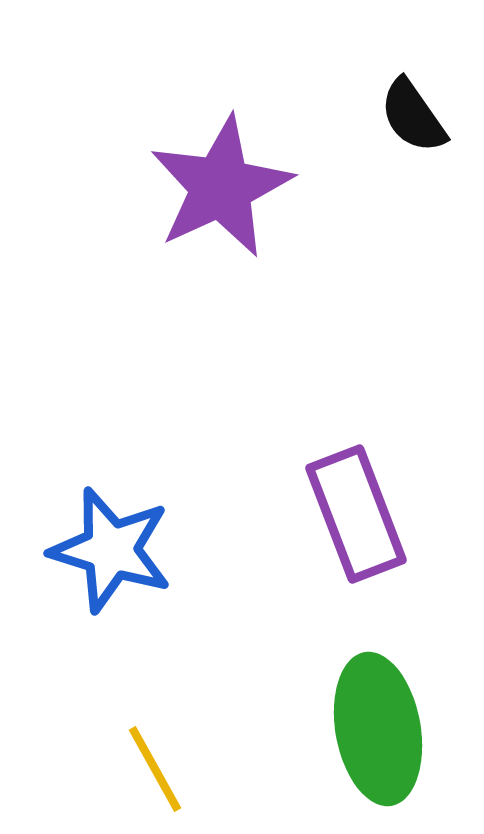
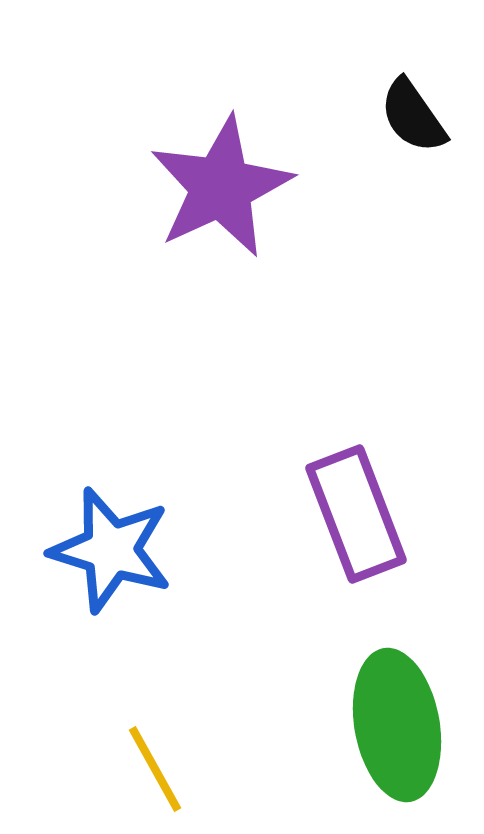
green ellipse: moved 19 px right, 4 px up
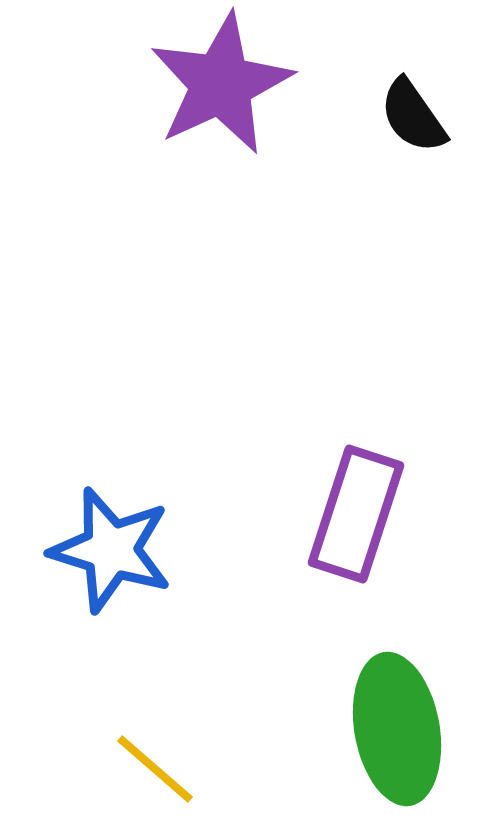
purple star: moved 103 px up
purple rectangle: rotated 39 degrees clockwise
green ellipse: moved 4 px down
yellow line: rotated 20 degrees counterclockwise
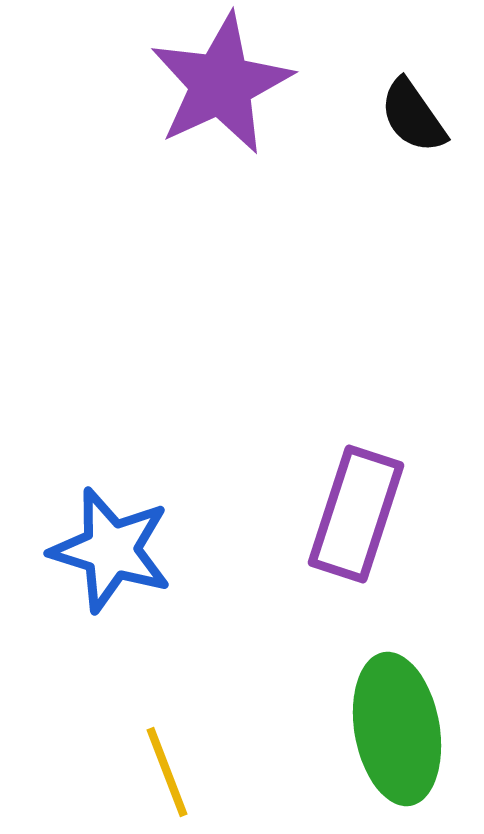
yellow line: moved 12 px right, 3 px down; rotated 28 degrees clockwise
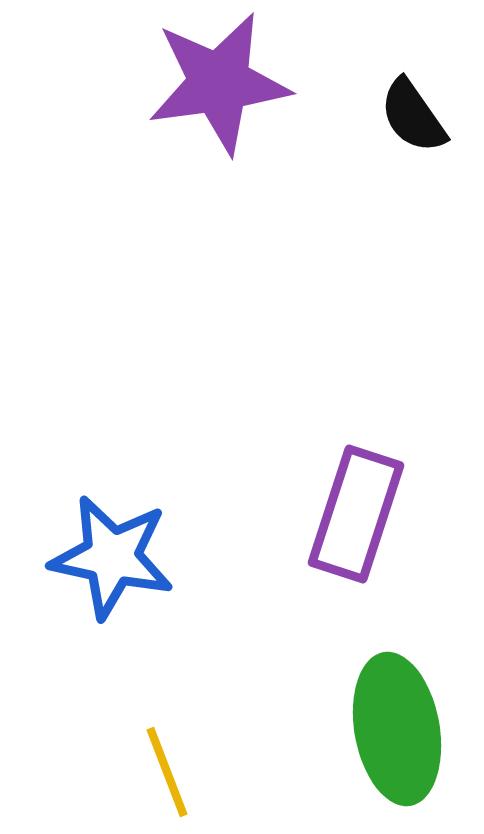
purple star: moved 2 px left, 1 px up; rotated 17 degrees clockwise
blue star: moved 1 px right, 7 px down; rotated 5 degrees counterclockwise
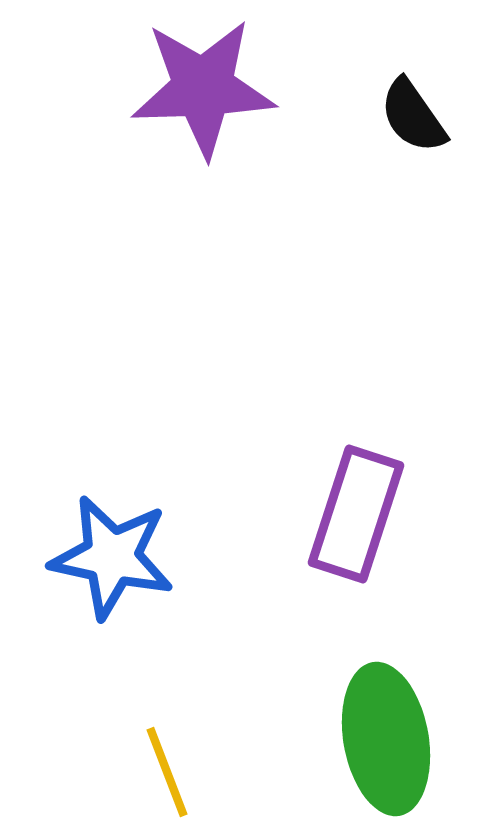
purple star: moved 16 px left, 5 px down; rotated 6 degrees clockwise
green ellipse: moved 11 px left, 10 px down
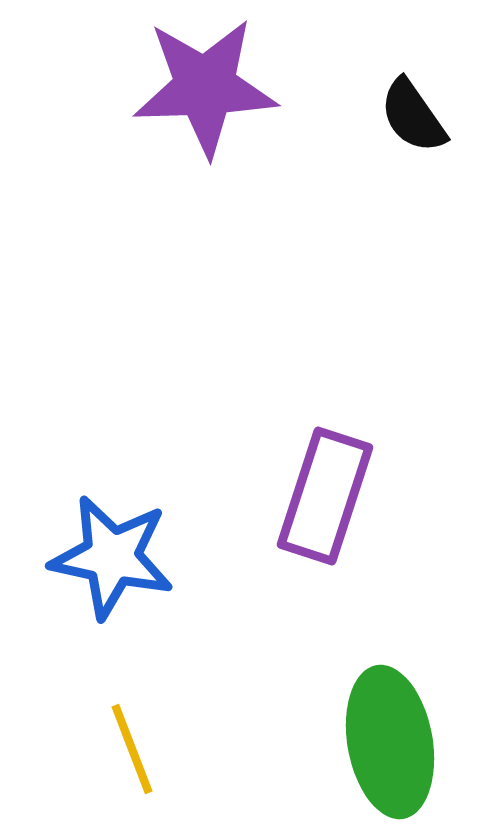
purple star: moved 2 px right, 1 px up
purple rectangle: moved 31 px left, 18 px up
green ellipse: moved 4 px right, 3 px down
yellow line: moved 35 px left, 23 px up
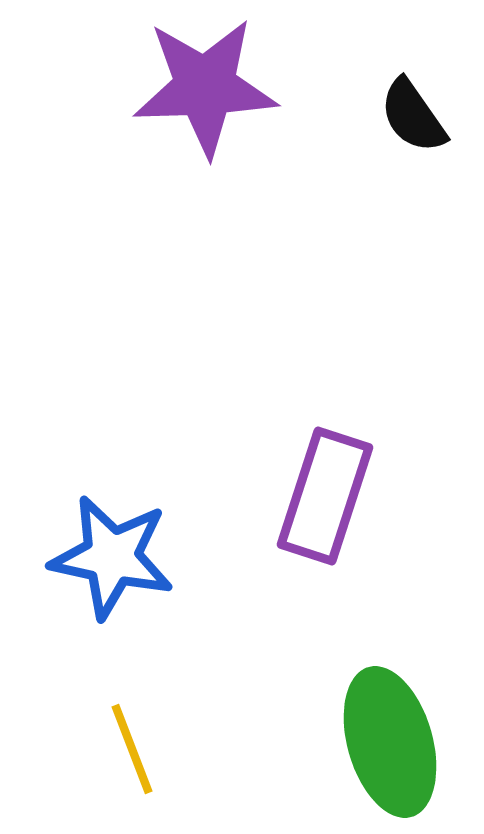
green ellipse: rotated 6 degrees counterclockwise
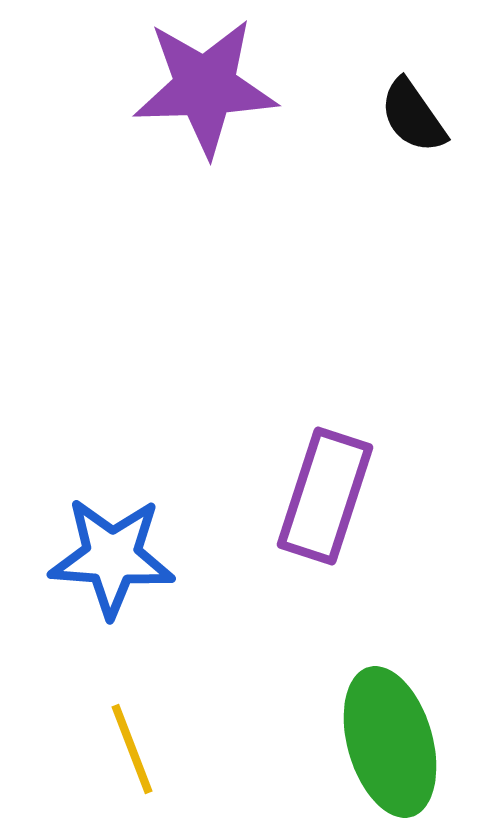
blue star: rotated 8 degrees counterclockwise
